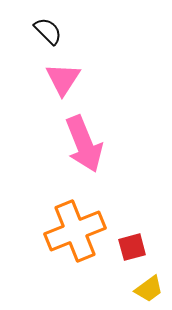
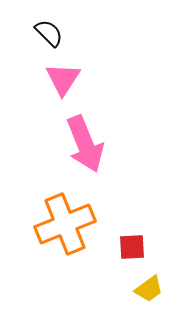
black semicircle: moved 1 px right, 2 px down
pink arrow: moved 1 px right
orange cross: moved 10 px left, 7 px up
red square: rotated 12 degrees clockwise
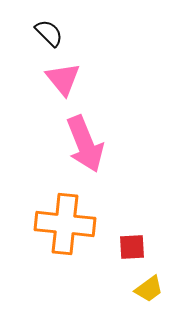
pink triangle: rotated 12 degrees counterclockwise
orange cross: rotated 28 degrees clockwise
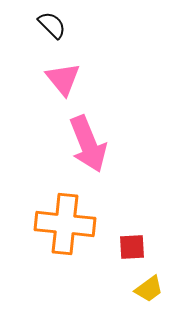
black semicircle: moved 3 px right, 8 px up
pink arrow: moved 3 px right
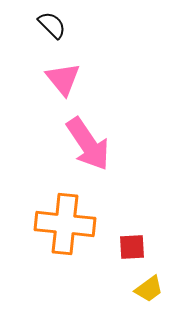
pink arrow: rotated 12 degrees counterclockwise
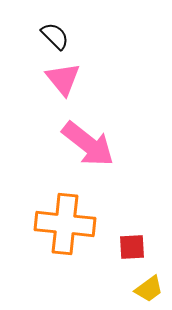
black semicircle: moved 3 px right, 11 px down
pink arrow: rotated 18 degrees counterclockwise
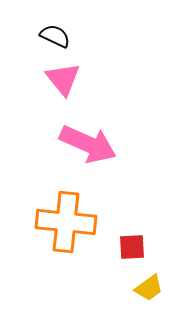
black semicircle: rotated 20 degrees counterclockwise
pink arrow: rotated 14 degrees counterclockwise
orange cross: moved 1 px right, 2 px up
yellow trapezoid: moved 1 px up
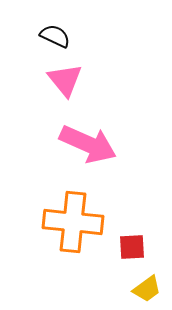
pink triangle: moved 2 px right, 1 px down
orange cross: moved 7 px right
yellow trapezoid: moved 2 px left, 1 px down
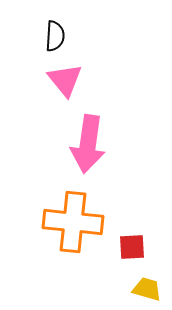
black semicircle: rotated 68 degrees clockwise
pink arrow: rotated 74 degrees clockwise
yellow trapezoid: rotated 128 degrees counterclockwise
